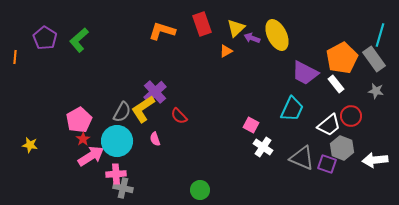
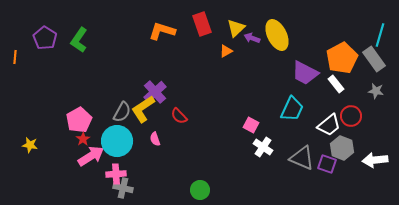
green L-shape: rotated 15 degrees counterclockwise
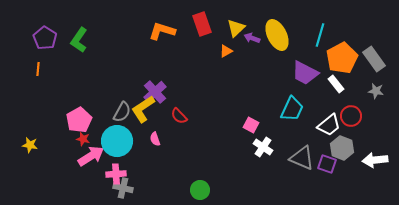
cyan line: moved 60 px left
orange line: moved 23 px right, 12 px down
red star: rotated 24 degrees counterclockwise
